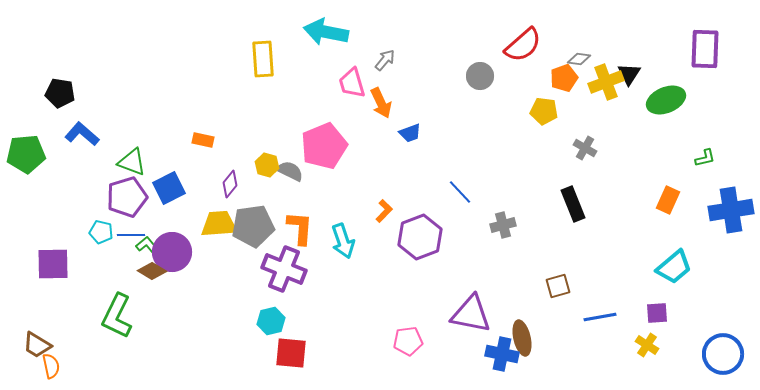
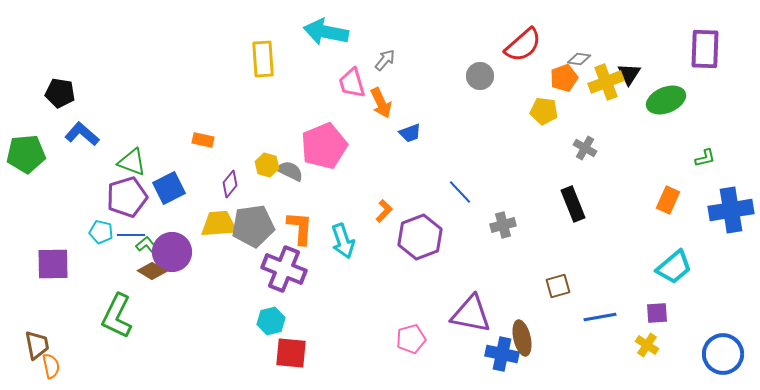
pink pentagon at (408, 341): moved 3 px right, 2 px up; rotated 8 degrees counterclockwise
brown trapezoid at (37, 345): rotated 132 degrees counterclockwise
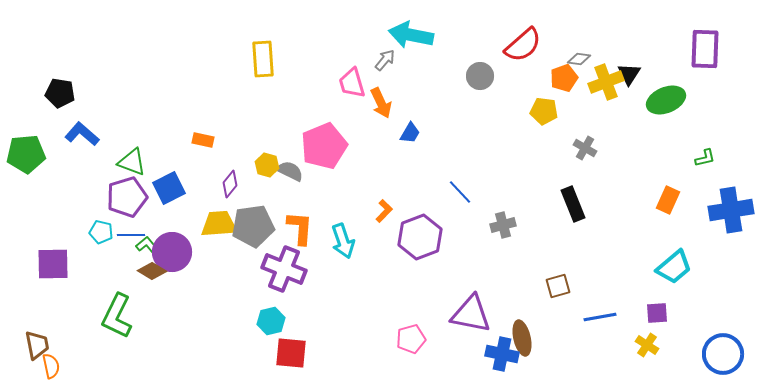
cyan arrow at (326, 32): moved 85 px right, 3 px down
blue trapezoid at (410, 133): rotated 40 degrees counterclockwise
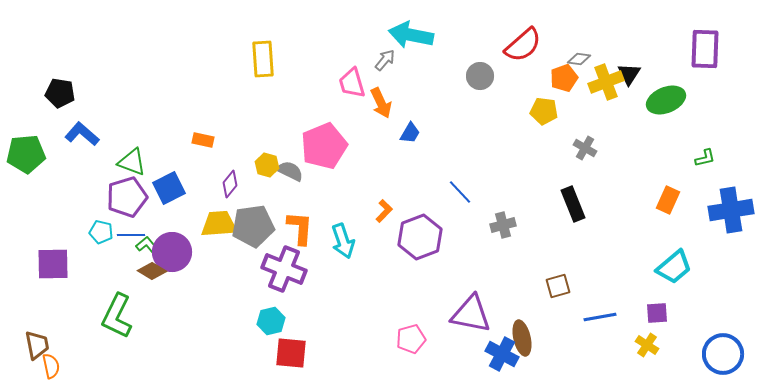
blue cross at (502, 354): rotated 16 degrees clockwise
